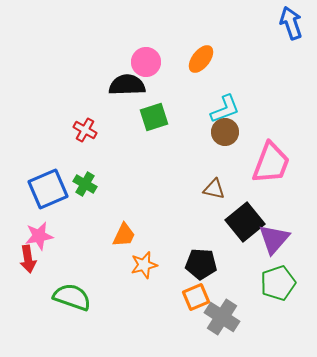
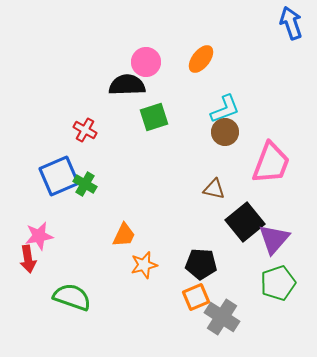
blue square: moved 11 px right, 13 px up
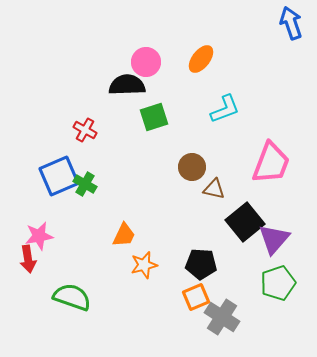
brown circle: moved 33 px left, 35 px down
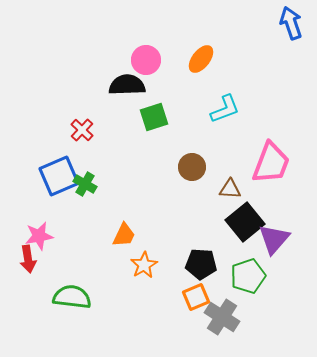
pink circle: moved 2 px up
red cross: moved 3 px left; rotated 15 degrees clockwise
brown triangle: moved 16 px right; rotated 10 degrees counterclockwise
orange star: rotated 16 degrees counterclockwise
green pentagon: moved 30 px left, 7 px up
green semicircle: rotated 12 degrees counterclockwise
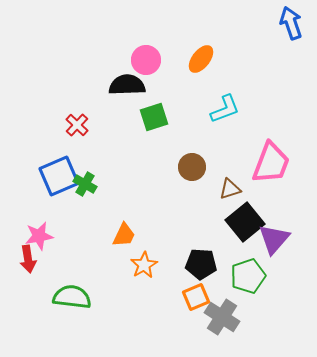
red cross: moved 5 px left, 5 px up
brown triangle: rotated 20 degrees counterclockwise
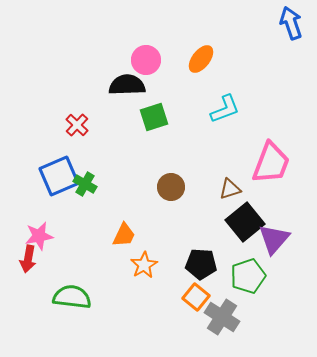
brown circle: moved 21 px left, 20 px down
red arrow: rotated 20 degrees clockwise
orange square: rotated 28 degrees counterclockwise
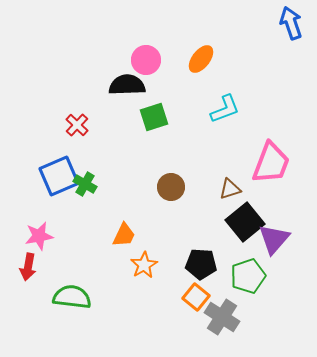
red arrow: moved 8 px down
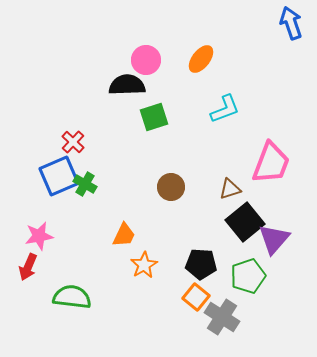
red cross: moved 4 px left, 17 px down
red arrow: rotated 12 degrees clockwise
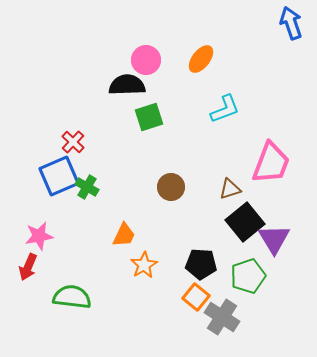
green square: moved 5 px left
green cross: moved 2 px right, 3 px down
purple triangle: rotated 12 degrees counterclockwise
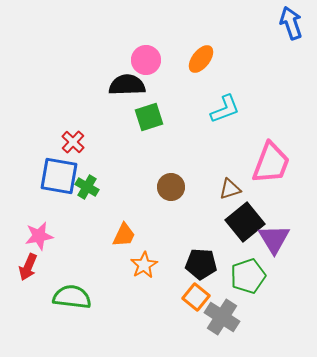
blue square: rotated 33 degrees clockwise
